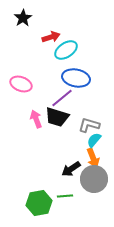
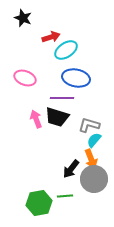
black star: rotated 18 degrees counterclockwise
pink ellipse: moved 4 px right, 6 px up
purple line: rotated 40 degrees clockwise
orange arrow: moved 2 px left, 1 px down
black arrow: rotated 18 degrees counterclockwise
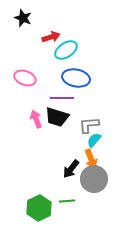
gray L-shape: rotated 20 degrees counterclockwise
green line: moved 2 px right, 5 px down
green hexagon: moved 5 px down; rotated 15 degrees counterclockwise
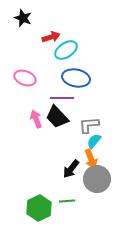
black trapezoid: rotated 30 degrees clockwise
cyan semicircle: moved 1 px down
gray circle: moved 3 px right
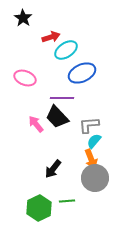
black star: rotated 12 degrees clockwise
blue ellipse: moved 6 px right, 5 px up; rotated 36 degrees counterclockwise
pink arrow: moved 5 px down; rotated 18 degrees counterclockwise
black arrow: moved 18 px left
gray circle: moved 2 px left, 1 px up
